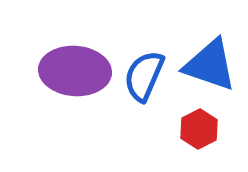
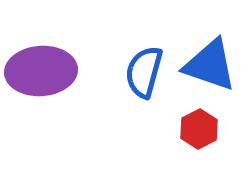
purple ellipse: moved 34 px left; rotated 8 degrees counterclockwise
blue semicircle: moved 4 px up; rotated 8 degrees counterclockwise
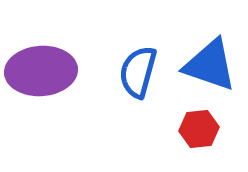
blue semicircle: moved 6 px left
red hexagon: rotated 21 degrees clockwise
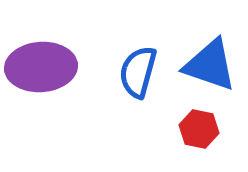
purple ellipse: moved 4 px up
red hexagon: rotated 18 degrees clockwise
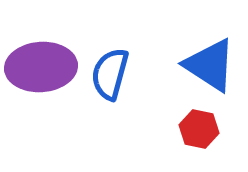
blue triangle: rotated 14 degrees clockwise
blue semicircle: moved 28 px left, 2 px down
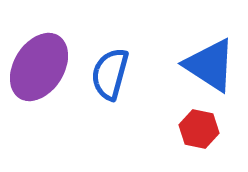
purple ellipse: moved 2 px left; rotated 54 degrees counterclockwise
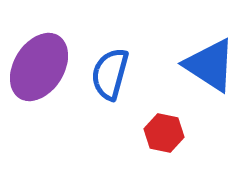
red hexagon: moved 35 px left, 4 px down
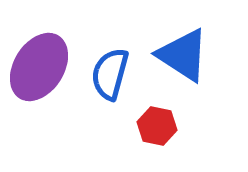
blue triangle: moved 27 px left, 10 px up
red hexagon: moved 7 px left, 7 px up
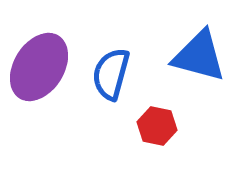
blue triangle: moved 16 px right, 1 px down; rotated 18 degrees counterclockwise
blue semicircle: moved 1 px right
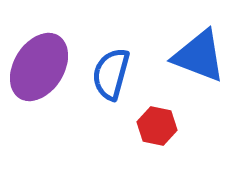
blue triangle: rotated 6 degrees clockwise
